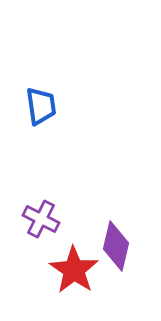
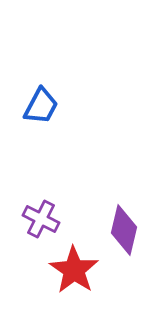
blue trapezoid: rotated 36 degrees clockwise
purple diamond: moved 8 px right, 16 px up
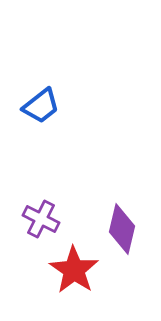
blue trapezoid: rotated 24 degrees clockwise
purple diamond: moved 2 px left, 1 px up
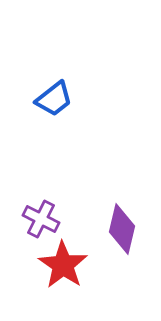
blue trapezoid: moved 13 px right, 7 px up
red star: moved 11 px left, 5 px up
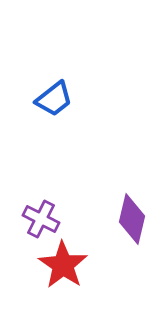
purple diamond: moved 10 px right, 10 px up
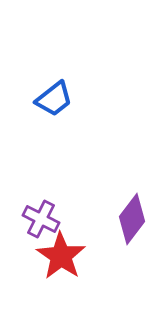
purple diamond: rotated 24 degrees clockwise
red star: moved 2 px left, 9 px up
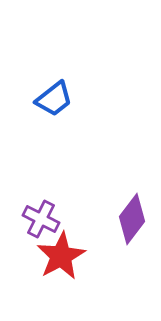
red star: rotated 9 degrees clockwise
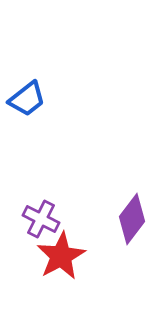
blue trapezoid: moved 27 px left
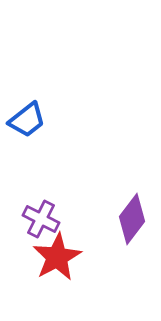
blue trapezoid: moved 21 px down
red star: moved 4 px left, 1 px down
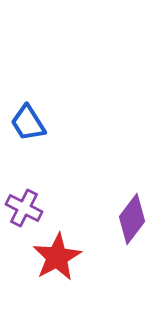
blue trapezoid: moved 1 px right, 3 px down; rotated 96 degrees clockwise
purple cross: moved 17 px left, 11 px up
